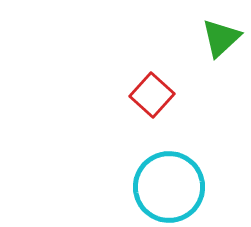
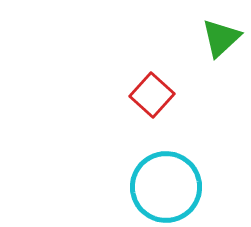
cyan circle: moved 3 px left
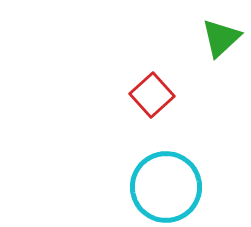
red square: rotated 6 degrees clockwise
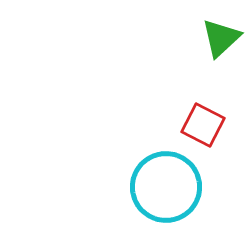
red square: moved 51 px right, 30 px down; rotated 21 degrees counterclockwise
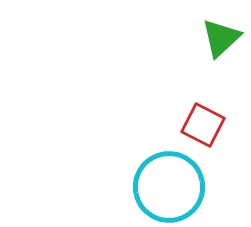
cyan circle: moved 3 px right
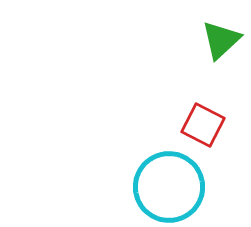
green triangle: moved 2 px down
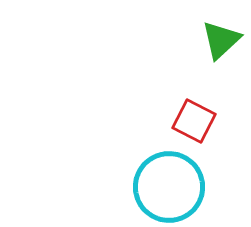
red square: moved 9 px left, 4 px up
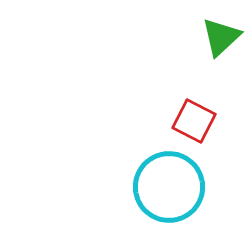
green triangle: moved 3 px up
